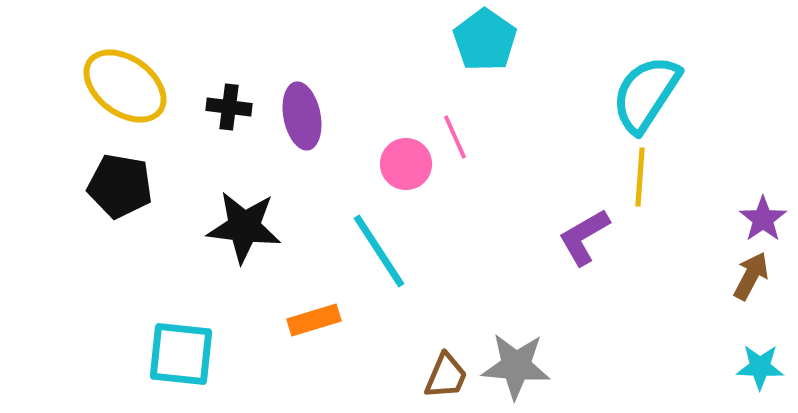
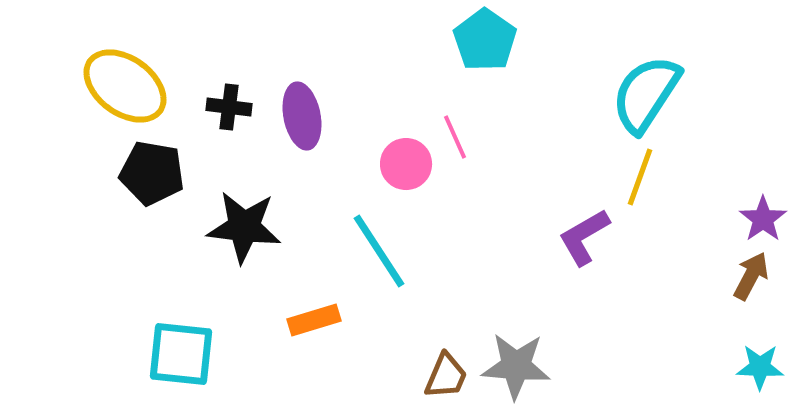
yellow line: rotated 16 degrees clockwise
black pentagon: moved 32 px right, 13 px up
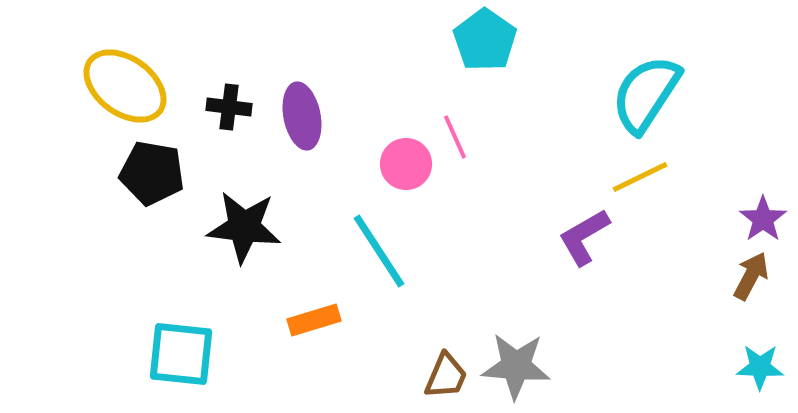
yellow line: rotated 44 degrees clockwise
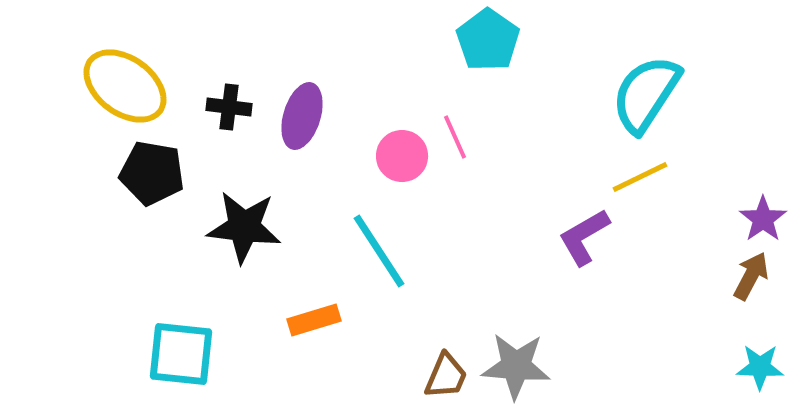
cyan pentagon: moved 3 px right
purple ellipse: rotated 28 degrees clockwise
pink circle: moved 4 px left, 8 px up
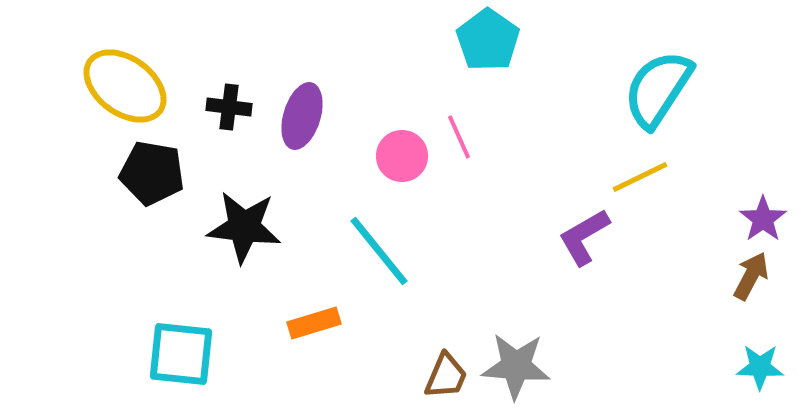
cyan semicircle: moved 12 px right, 5 px up
pink line: moved 4 px right
cyan line: rotated 6 degrees counterclockwise
orange rectangle: moved 3 px down
